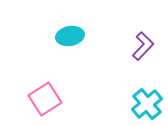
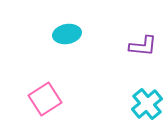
cyan ellipse: moved 3 px left, 2 px up
purple L-shape: rotated 52 degrees clockwise
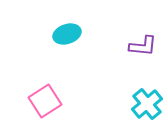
cyan ellipse: rotated 8 degrees counterclockwise
pink square: moved 2 px down
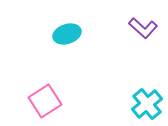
purple L-shape: moved 18 px up; rotated 36 degrees clockwise
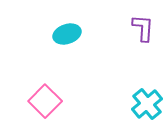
purple L-shape: rotated 128 degrees counterclockwise
pink square: rotated 12 degrees counterclockwise
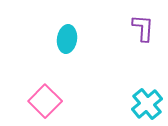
cyan ellipse: moved 5 px down; rotated 64 degrees counterclockwise
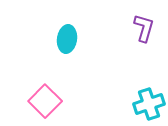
purple L-shape: moved 1 px right; rotated 12 degrees clockwise
cyan cross: moved 2 px right; rotated 20 degrees clockwise
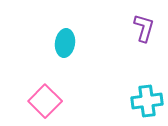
cyan ellipse: moved 2 px left, 4 px down
cyan cross: moved 2 px left, 3 px up; rotated 12 degrees clockwise
